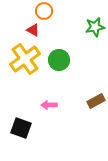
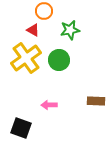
green star: moved 25 px left, 3 px down
yellow cross: moved 1 px right, 1 px up
brown rectangle: rotated 30 degrees clockwise
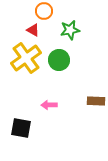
black square: rotated 10 degrees counterclockwise
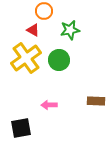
black square: rotated 20 degrees counterclockwise
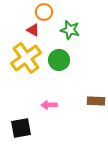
orange circle: moved 1 px down
green star: rotated 24 degrees clockwise
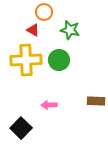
yellow cross: moved 2 px down; rotated 32 degrees clockwise
black square: rotated 35 degrees counterclockwise
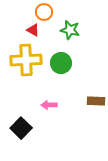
green circle: moved 2 px right, 3 px down
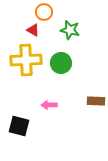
black square: moved 2 px left, 2 px up; rotated 30 degrees counterclockwise
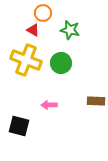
orange circle: moved 1 px left, 1 px down
yellow cross: rotated 24 degrees clockwise
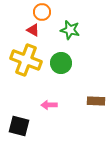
orange circle: moved 1 px left, 1 px up
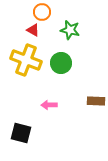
black square: moved 2 px right, 7 px down
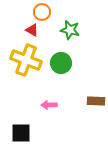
red triangle: moved 1 px left
black square: rotated 15 degrees counterclockwise
